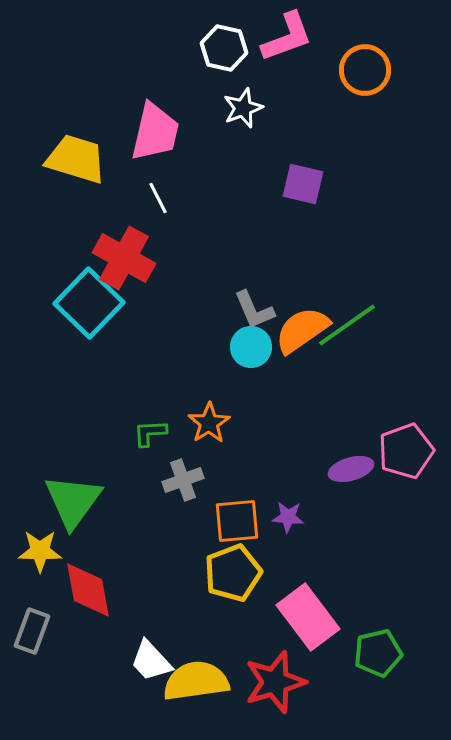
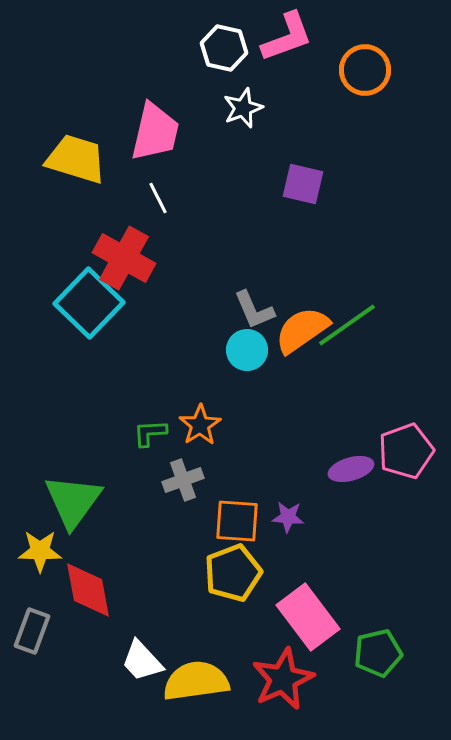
cyan circle: moved 4 px left, 3 px down
orange star: moved 9 px left, 2 px down
orange square: rotated 9 degrees clockwise
white trapezoid: moved 9 px left
red star: moved 8 px right, 3 px up; rotated 8 degrees counterclockwise
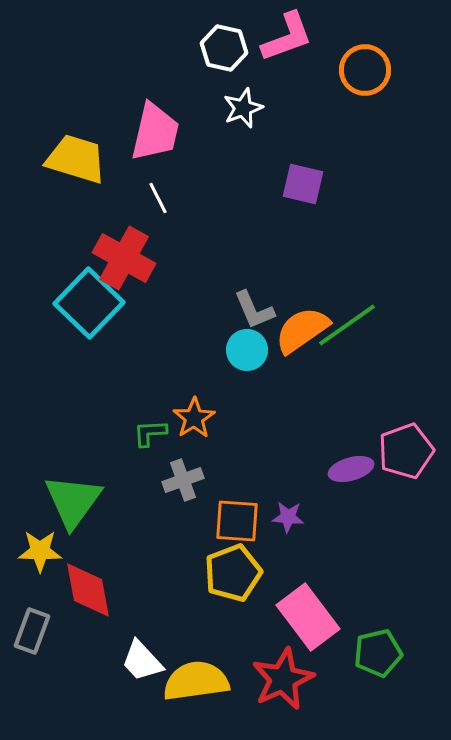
orange star: moved 6 px left, 7 px up
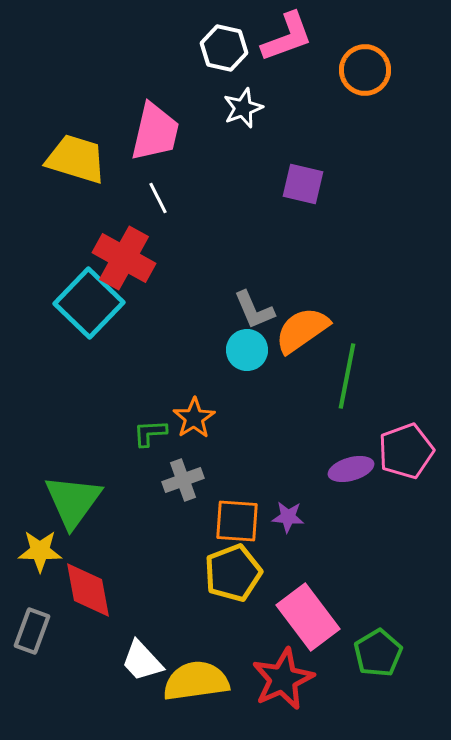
green line: moved 51 px down; rotated 44 degrees counterclockwise
green pentagon: rotated 18 degrees counterclockwise
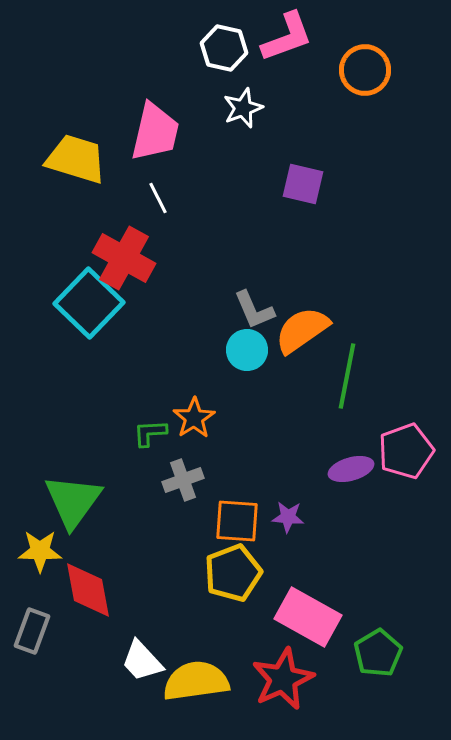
pink rectangle: rotated 24 degrees counterclockwise
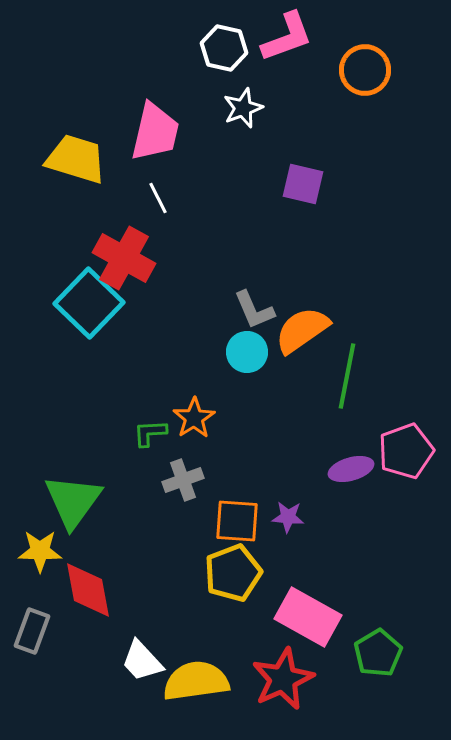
cyan circle: moved 2 px down
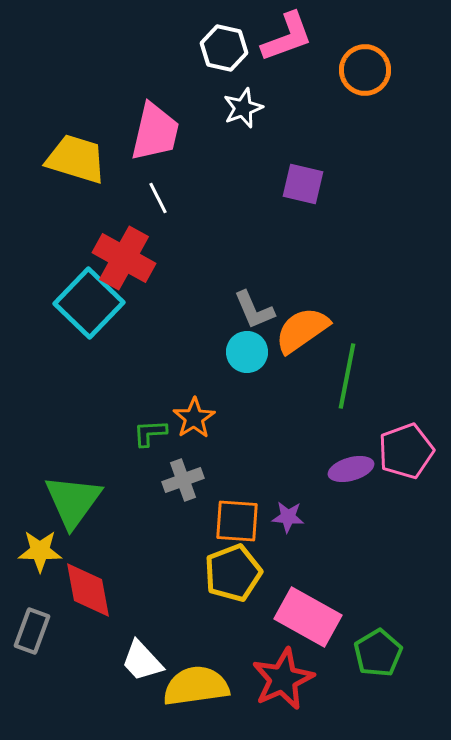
yellow semicircle: moved 5 px down
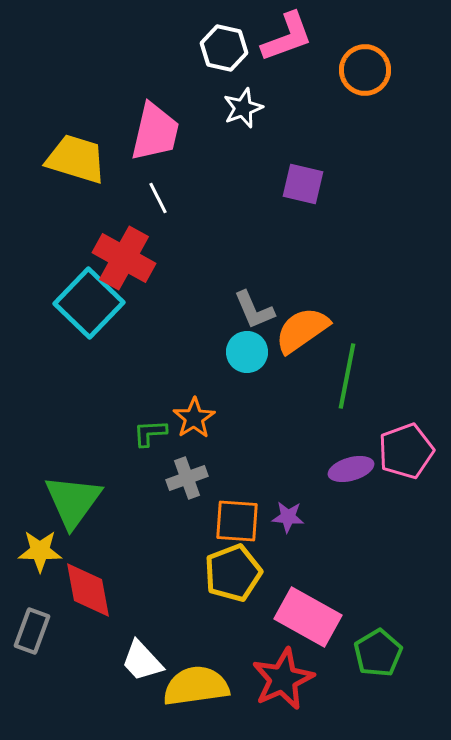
gray cross: moved 4 px right, 2 px up
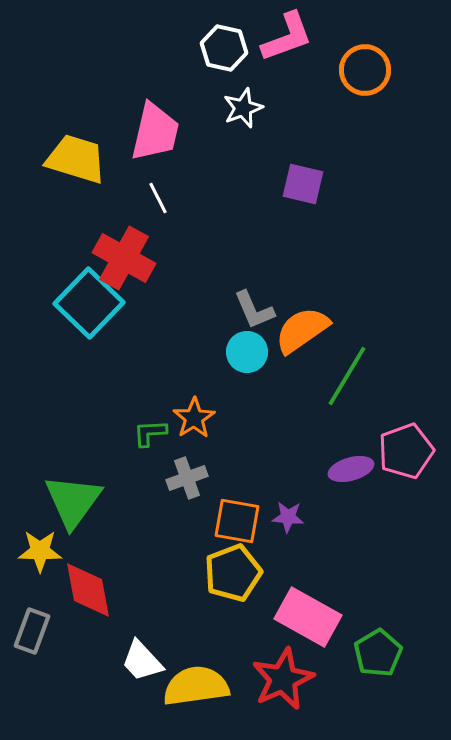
green line: rotated 20 degrees clockwise
orange square: rotated 6 degrees clockwise
